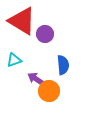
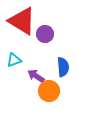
blue semicircle: moved 2 px down
purple arrow: moved 3 px up
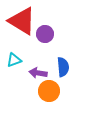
purple arrow: moved 2 px right, 3 px up; rotated 24 degrees counterclockwise
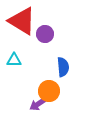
cyan triangle: rotated 21 degrees clockwise
purple arrow: moved 31 px down; rotated 42 degrees counterclockwise
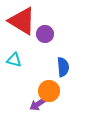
cyan triangle: rotated 14 degrees clockwise
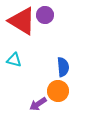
purple circle: moved 19 px up
orange circle: moved 9 px right
